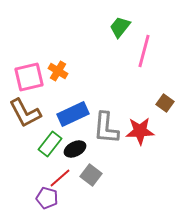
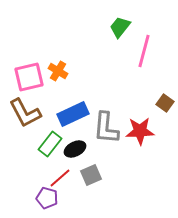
gray square: rotated 30 degrees clockwise
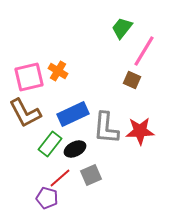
green trapezoid: moved 2 px right, 1 px down
pink line: rotated 16 degrees clockwise
brown square: moved 33 px left, 23 px up; rotated 12 degrees counterclockwise
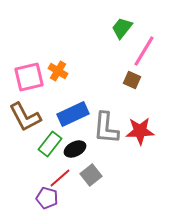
brown L-shape: moved 4 px down
gray square: rotated 15 degrees counterclockwise
